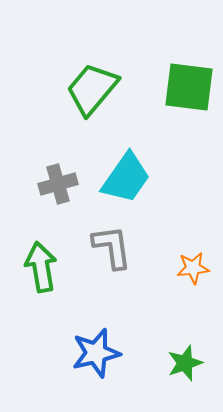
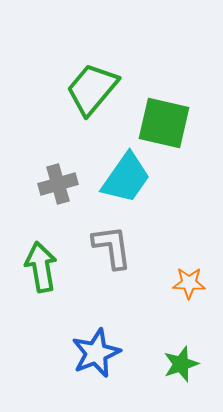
green square: moved 25 px left, 36 px down; rotated 6 degrees clockwise
orange star: moved 4 px left, 15 px down; rotated 8 degrees clockwise
blue star: rotated 9 degrees counterclockwise
green star: moved 4 px left, 1 px down
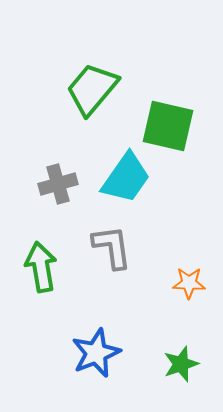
green square: moved 4 px right, 3 px down
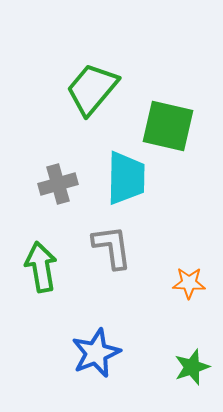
cyan trapezoid: rotated 34 degrees counterclockwise
green star: moved 11 px right, 3 px down
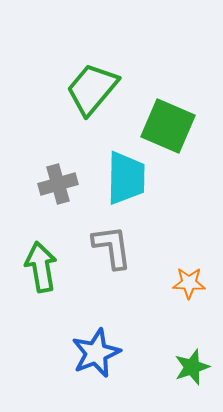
green square: rotated 10 degrees clockwise
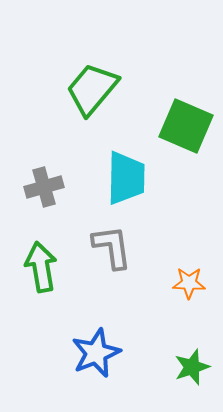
green square: moved 18 px right
gray cross: moved 14 px left, 3 px down
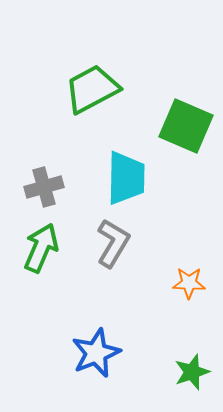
green trapezoid: rotated 22 degrees clockwise
gray L-shape: moved 1 px right, 4 px up; rotated 39 degrees clockwise
green arrow: moved 19 px up; rotated 33 degrees clockwise
green star: moved 5 px down
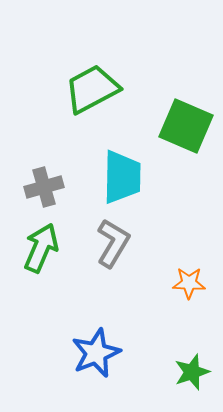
cyan trapezoid: moved 4 px left, 1 px up
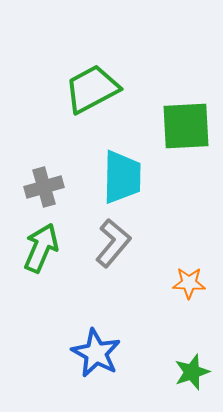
green square: rotated 26 degrees counterclockwise
gray L-shape: rotated 9 degrees clockwise
blue star: rotated 21 degrees counterclockwise
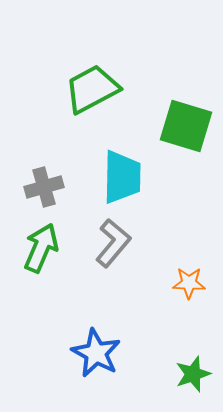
green square: rotated 20 degrees clockwise
green star: moved 1 px right, 2 px down
